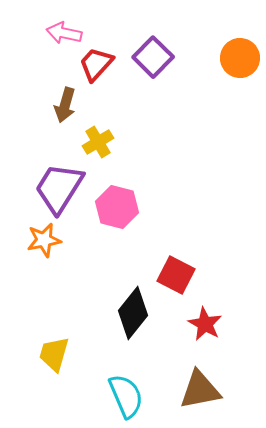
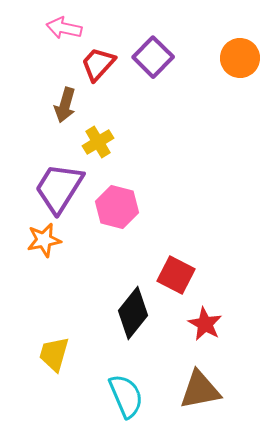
pink arrow: moved 5 px up
red trapezoid: moved 2 px right
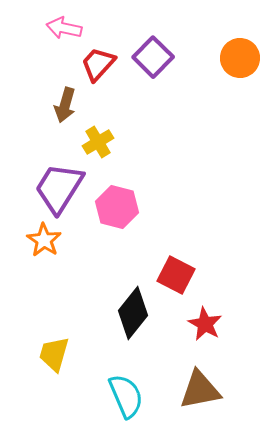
orange star: rotated 28 degrees counterclockwise
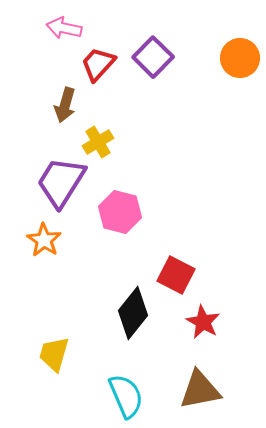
purple trapezoid: moved 2 px right, 6 px up
pink hexagon: moved 3 px right, 5 px down
red star: moved 2 px left, 2 px up
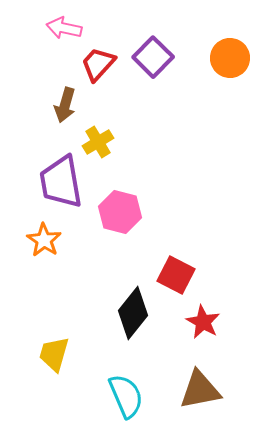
orange circle: moved 10 px left
purple trapezoid: rotated 42 degrees counterclockwise
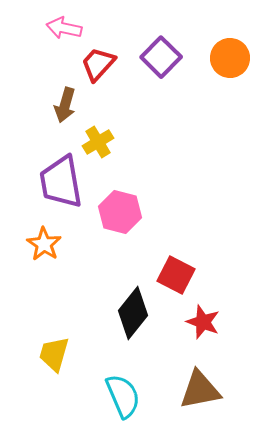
purple square: moved 8 px right
orange star: moved 4 px down
red star: rotated 8 degrees counterclockwise
cyan semicircle: moved 3 px left
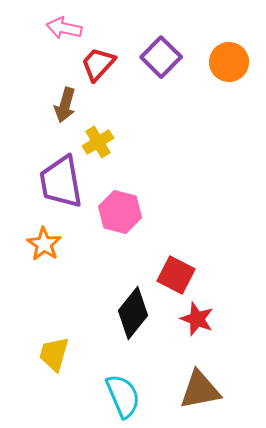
orange circle: moved 1 px left, 4 px down
red star: moved 6 px left, 3 px up
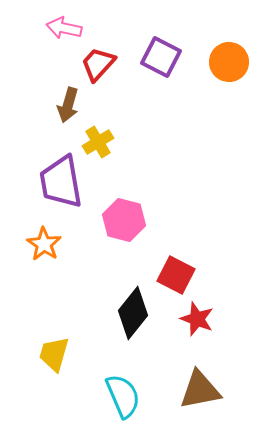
purple square: rotated 18 degrees counterclockwise
brown arrow: moved 3 px right
pink hexagon: moved 4 px right, 8 px down
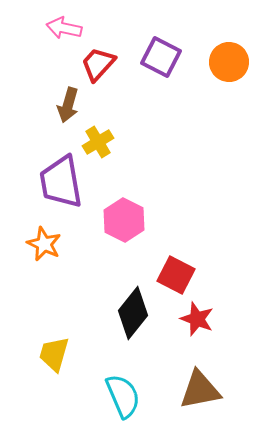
pink hexagon: rotated 12 degrees clockwise
orange star: rotated 8 degrees counterclockwise
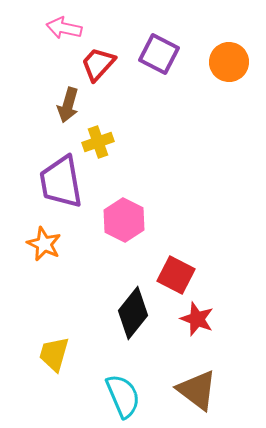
purple square: moved 2 px left, 3 px up
yellow cross: rotated 12 degrees clockwise
brown triangle: moved 3 px left; rotated 48 degrees clockwise
